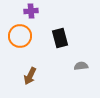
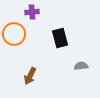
purple cross: moved 1 px right, 1 px down
orange circle: moved 6 px left, 2 px up
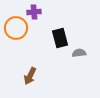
purple cross: moved 2 px right
orange circle: moved 2 px right, 6 px up
gray semicircle: moved 2 px left, 13 px up
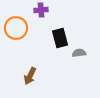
purple cross: moved 7 px right, 2 px up
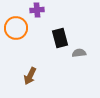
purple cross: moved 4 px left
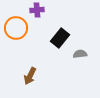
black rectangle: rotated 54 degrees clockwise
gray semicircle: moved 1 px right, 1 px down
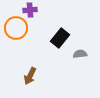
purple cross: moved 7 px left
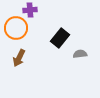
brown arrow: moved 11 px left, 18 px up
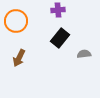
purple cross: moved 28 px right
orange circle: moved 7 px up
gray semicircle: moved 4 px right
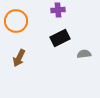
black rectangle: rotated 24 degrees clockwise
